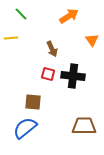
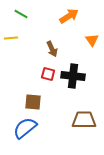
green line: rotated 16 degrees counterclockwise
brown trapezoid: moved 6 px up
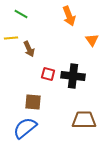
orange arrow: rotated 102 degrees clockwise
brown arrow: moved 23 px left
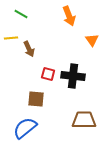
brown square: moved 3 px right, 3 px up
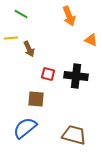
orange triangle: moved 1 px left; rotated 32 degrees counterclockwise
black cross: moved 3 px right
brown trapezoid: moved 10 px left, 15 px down; rotated 15 degrees clockwise
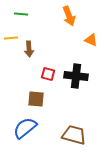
green line: rotated 24 degrees counterclockwise
brown arrow: rotated 21 degrees clockwise
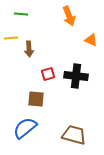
red square: rotated 32 degrees counterclockwise
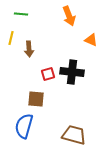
yellow line: rotated 72 degrees counterclockwise
black cross: moved 4 px left, 4 px up
blue semicircle: moved 1 px left, 2 px up; rotated 35 degrees counterclockwise
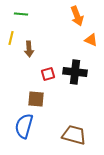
orange arrow: moved 8 px right
black cross: moved 3 px right
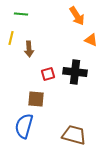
orange arrow: rotated 12 degrees counterclockwise
